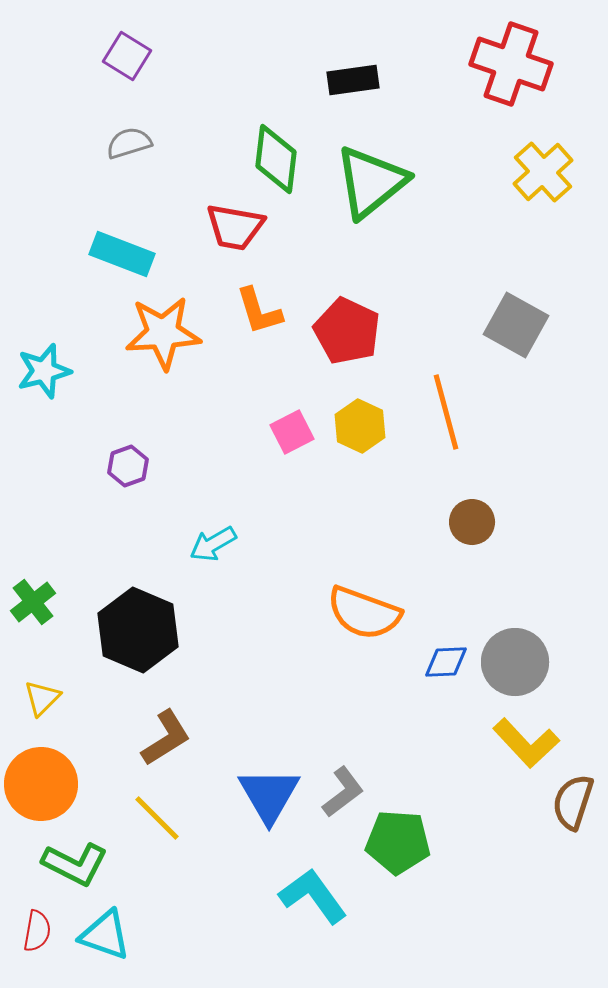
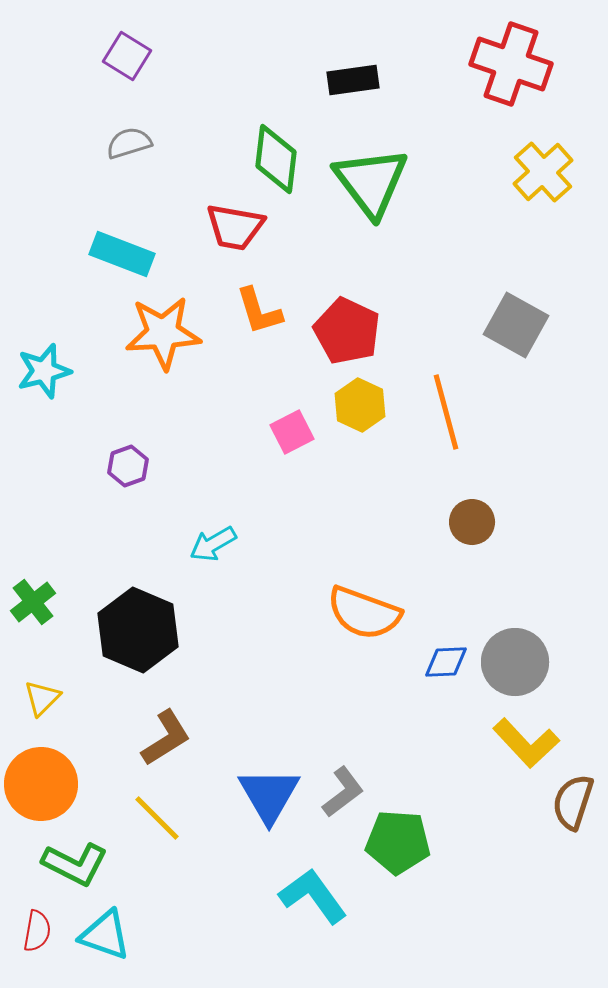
green triangle: rotated 28 degrees counterclockwise
yellow hexagon: moved 21 px up
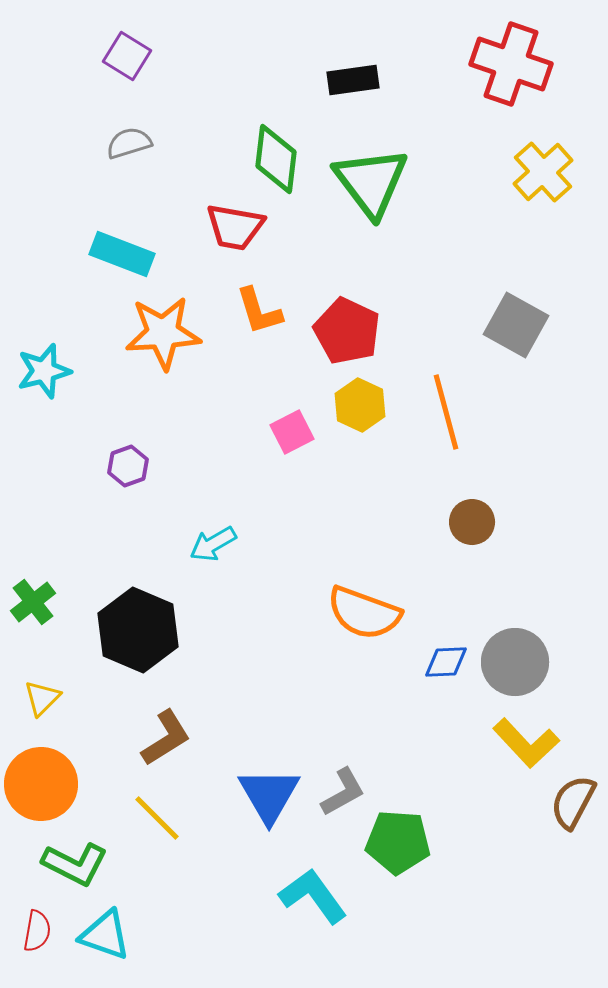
gray L-shape: rotated 8 degrees clockwise
brown semicircle: rotated 10 degrees clockwise
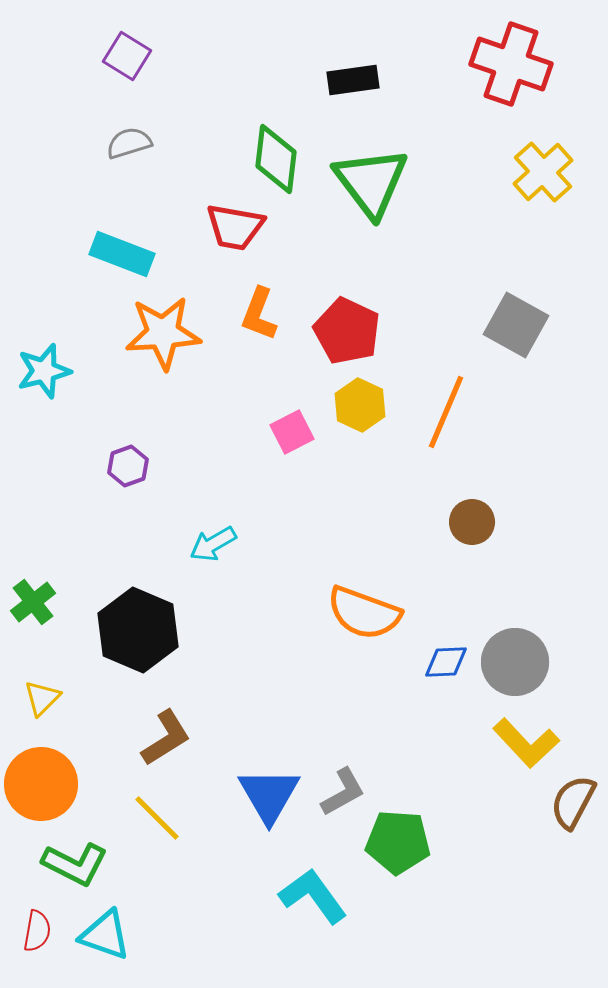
orange L-shape: moved 3 px down; rotated 38 degrees clockwise
orange line: rotated 38 degrees clockwise
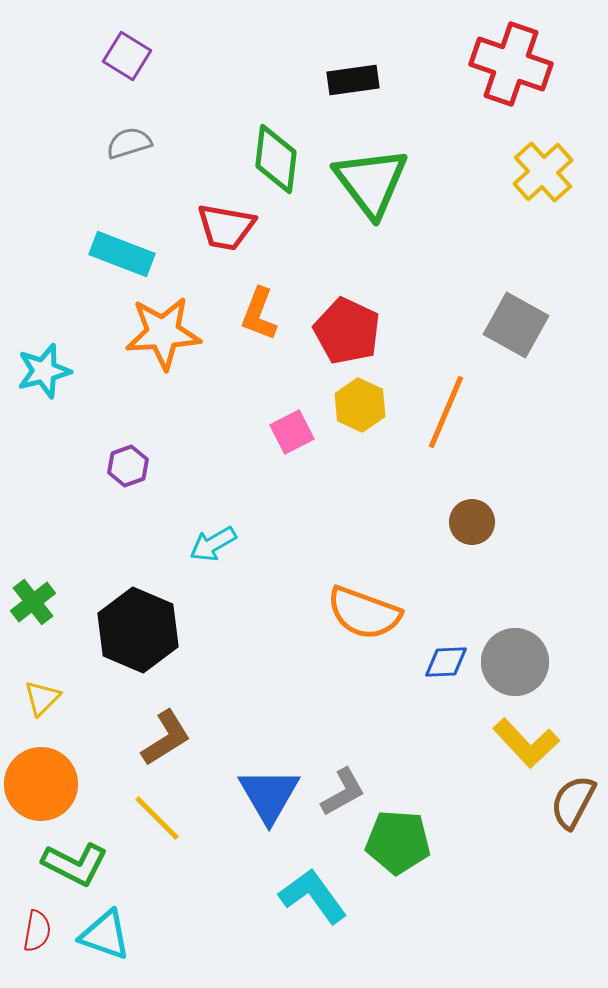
red trapezoid: moved 9 px left
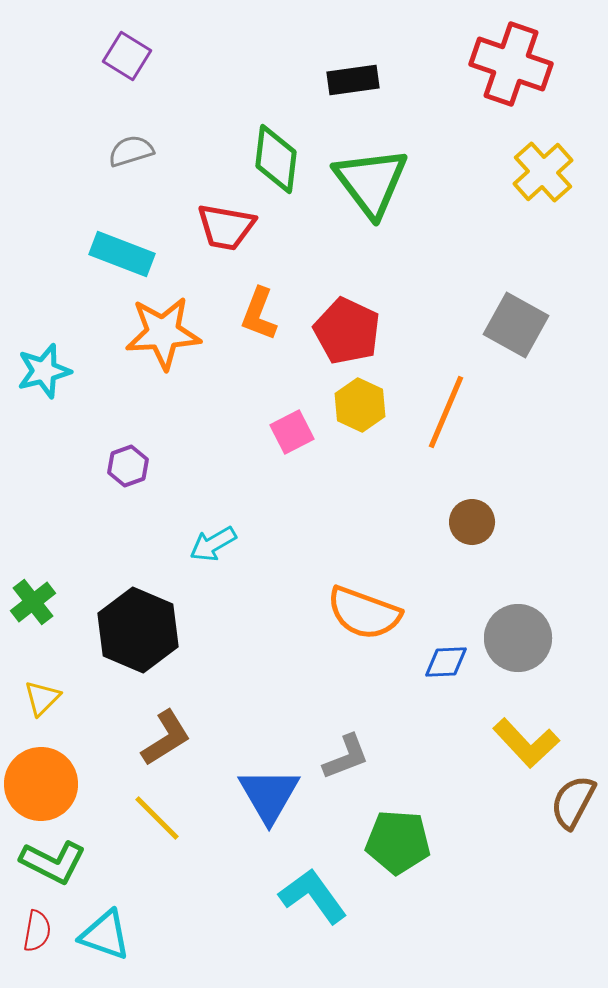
gray semicircle: moved 2 px right, 8 px down
gray circle: moved 3 px right, 24 px up
gray L-shape: moved 3 px right, 35 px up; rotated 8 degrees clockwise
green L-shape: moved 22 px left, 2 px up
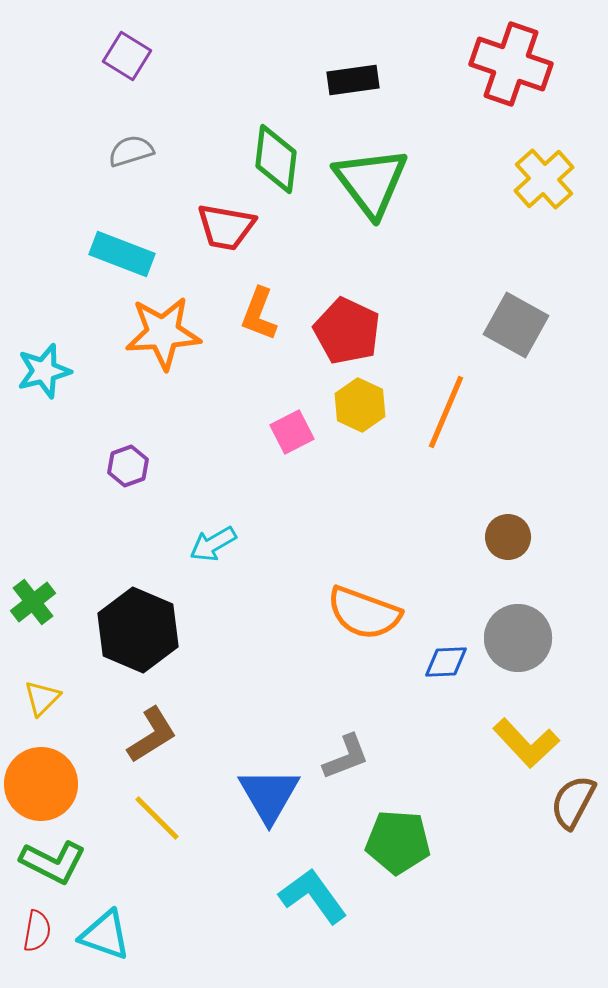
yellow cross: moved 1 px right, 7 px down
brown circle: moved 36 px right, 15 px down
brown L-shape: moved 14 px left, 3 px up
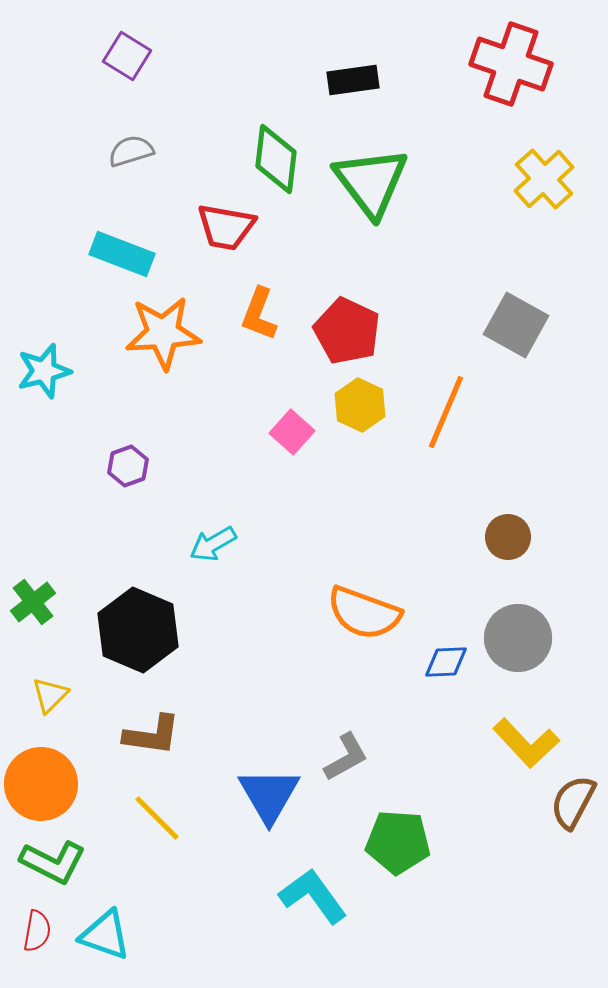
pink square: rotated 21 degrees counterclockwise
yellow triangle: moved 8 px right, 3 px up
brown L-shape: rotated 40 degrees clockwise
gray L-shape: rotated 8 degrees counterclockwise
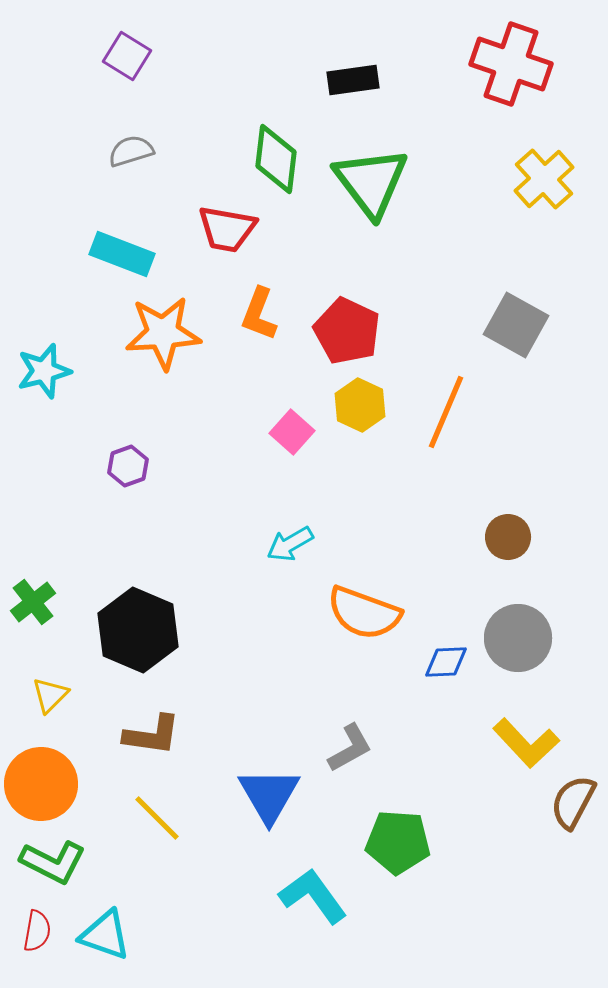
red trapezoid: moved 1 px right, 2 px down
cyan arrow: moved 77 px right
gray L-shape: moved 4 px right, 9 px up
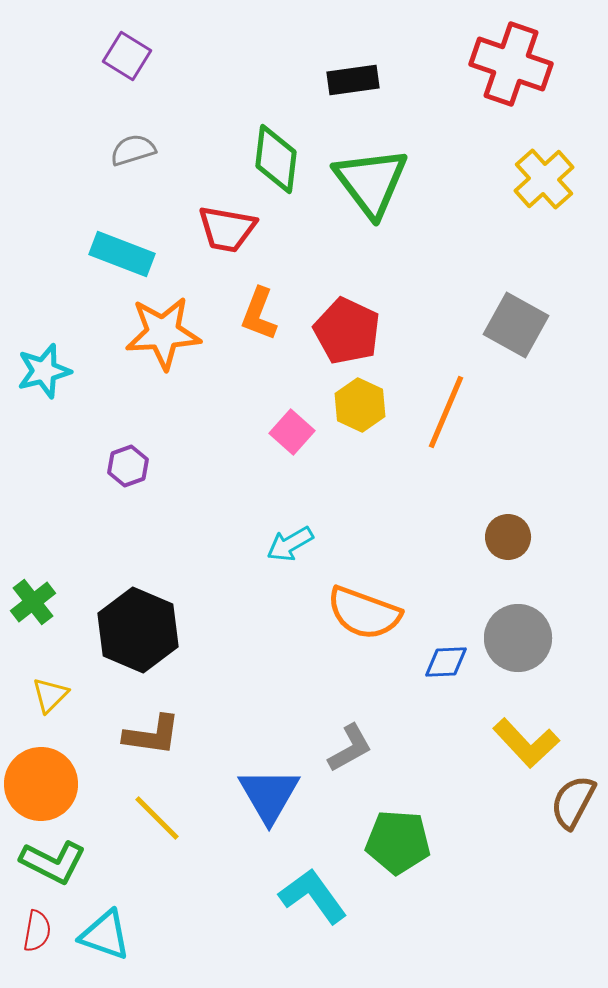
gray semicircle: moved 2 px right, 1 px up
